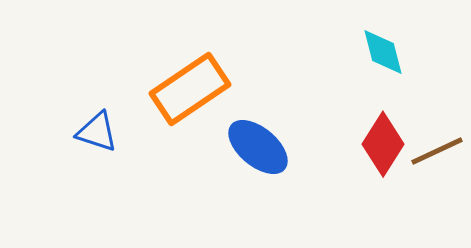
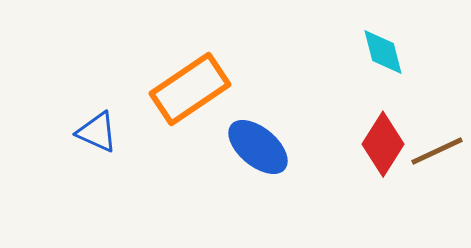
blue triangle: rotated 6 degrees clockwise
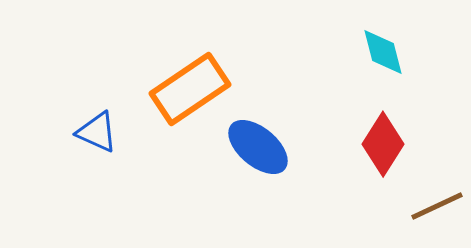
brown line: moved 55 px down
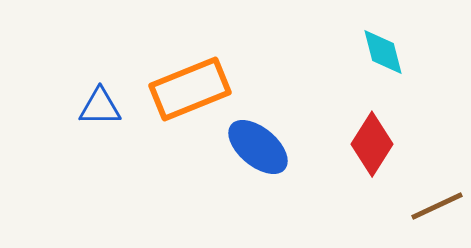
orange rectangle: rotated 12 degrees clockwise
blue triangle: moved 3 px right, 25 px up; rotated 24 degrees counterclockwise
red diamond: moved 11 px left
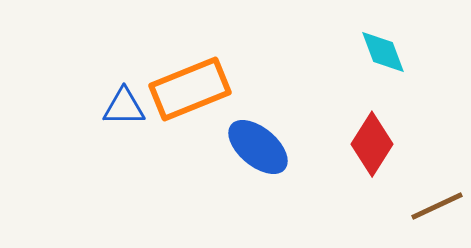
cyan diamond: rotated 6 degrees counterclockwise
blue triangle: moved 24 px right
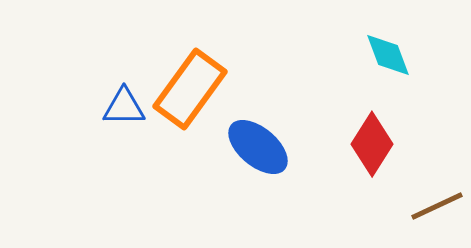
cyan diamond: moved 5 px right, 3 px down
orange rectangle: rotated 32 degrees counterclockwise
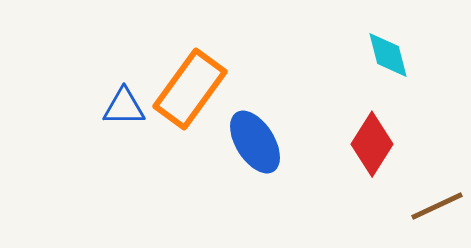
cyan diamond: rotated 6 degrees clockwise
blue ellipse: moved 3 px left, 5 px up; rotated 18 degrees clockwise
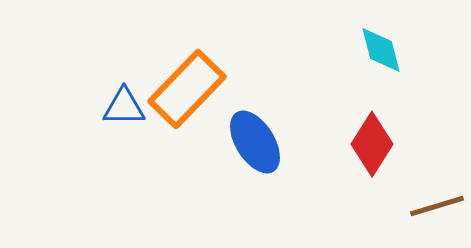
cyan diamond: moved 7 px left, 5 px up
orange rectangle: moved 3 px left; rotated 8 degrees clockwise
brown line: rotated 8 degrees clockwise
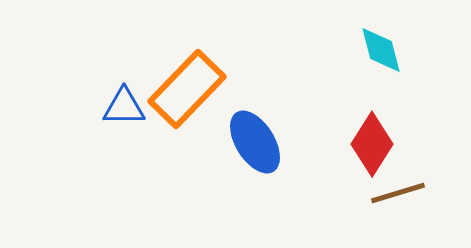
brown line: moved 39 px left, 13 px up
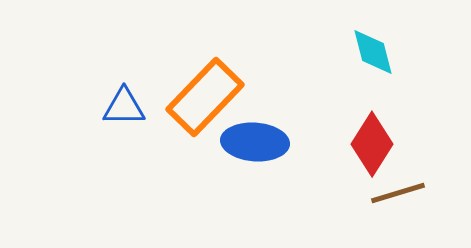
cyan diamond: moved 8 px left, 2 px down
orange rectangle: moved 18 px right, 8 px down
blue ellipse: rotated 54 degrees counterclockwise
